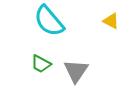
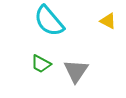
yellow triangle: moved 3 px left
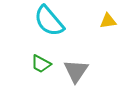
yellow triangle: rotated 36 degrees counterclockwise
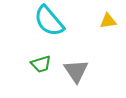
green trapezoid: rotated 45 degrees counterclockwise
gray triangle: rotated 8 degrees counterclockwise
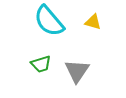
yellow triangle: moved 15 px left, 1 px down; rotated 24 degrees clockwise
gray triangle: moved 1 px right; rotated 8 degrees clockwise
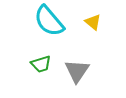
yellow triangle: rotated 24 degrees clockwise
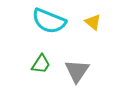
cyan semicircle: rotated 28 degrees counterclockwise
green trapezoid: rotated 40 degrees counterclockwise
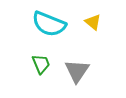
cyan semicircle: moved 3 px down
green trapezoid: rotated 55 degrees counterclockwise
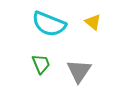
gray triangle: moved 2 px right
